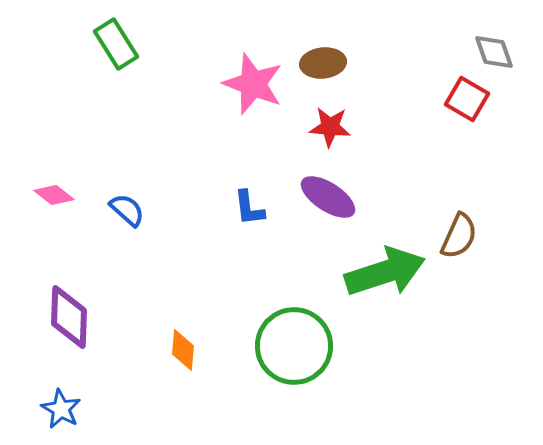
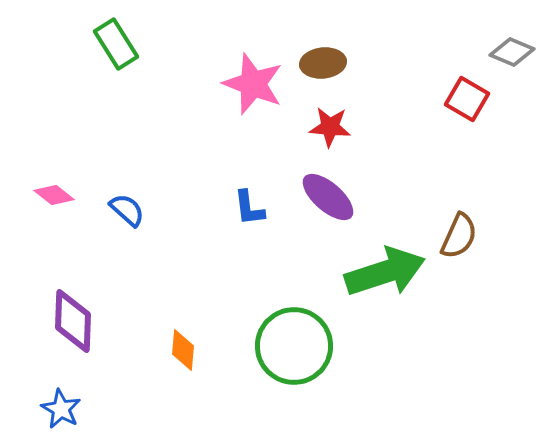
gray diamond: moved 18 px right; rotated 48 degrees counterclockwise
purple ellipse: rotated 8 degrees clockwise
purple diamond: moved 4 px right, 4 px down
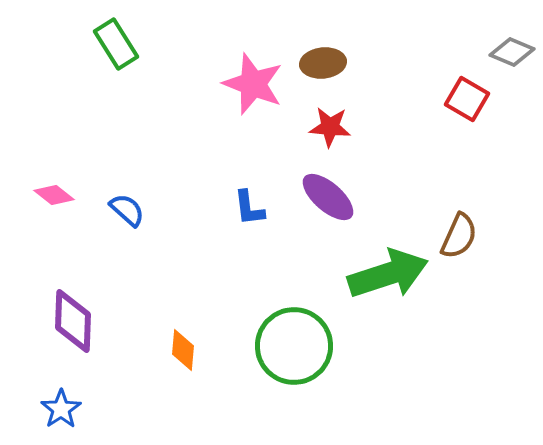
green arrow: moved 3 px right, 2 px down
blue star: rotated 9 degrees clockwise
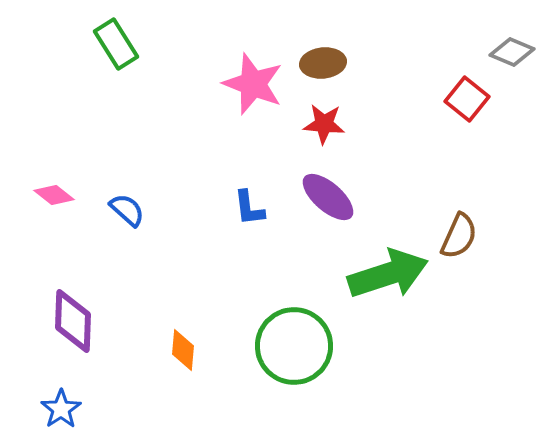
red square: rotated 9 degrees clockwise
red star: moved 6 px left, 3 px up
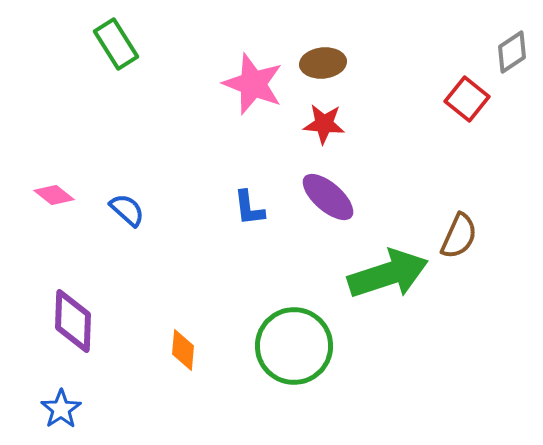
gray diamond: rotated 57 degrees counterclockwise
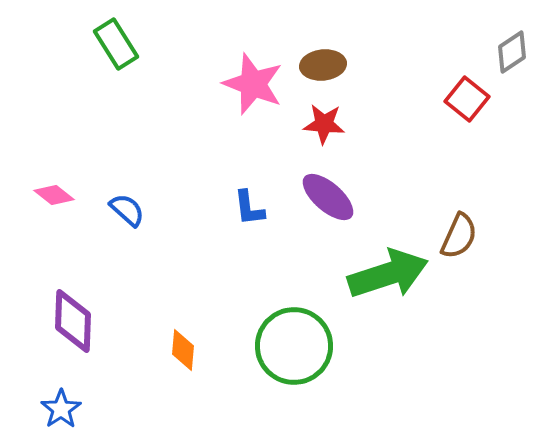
brown ellipse: moved 2 px down
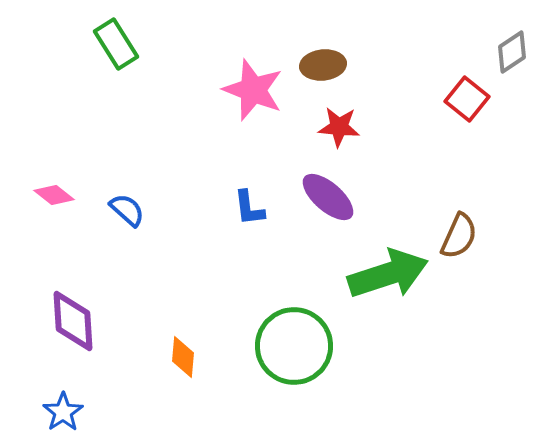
pink star: moved 6 px down
red star: moved 15 px right, 3 px down
purple diamond: rotated 6 degrees counterclockwise
orange diamond: moved 7 px down
blue star: moved 2 px right, 3 px down
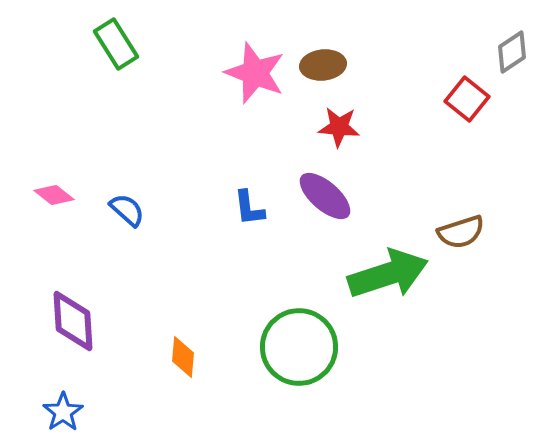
pink star: moved 2 px right, 17 px up
purple ellipse: moved 3 px left, 1 px up
brown semicircle: moved 2 px right, 4 px up; rotated 48 degrees clockwise
green circle: moved 5 px right, 1 px down
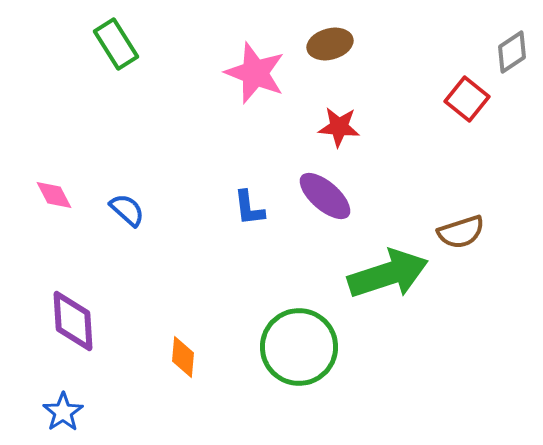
brown ellipse: moved 7 px right, 21 px up; rotated 9 degrees counterclockwise
pink diamond: rotated 24 degrees clockwise
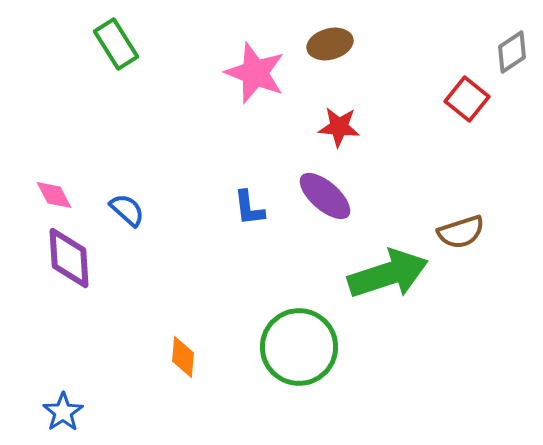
purple diamond: moved 4 px left, 63 px up
